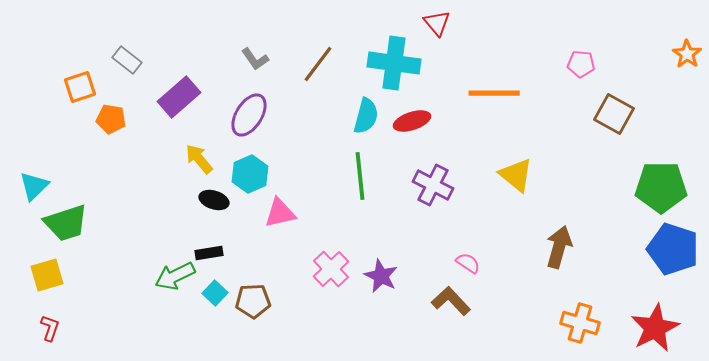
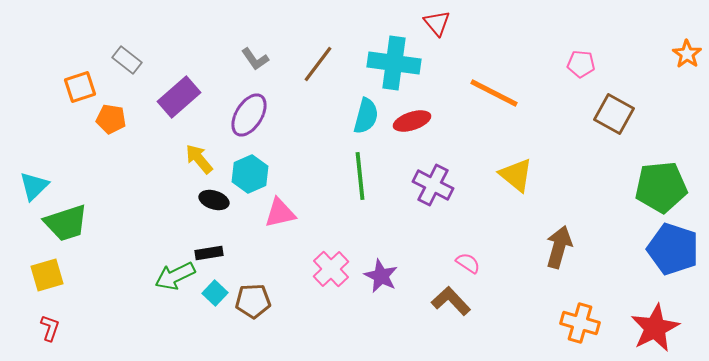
orange line: rotated 27 degrees clockwise
green pentagon: rotated 6 degrees counterclockwise
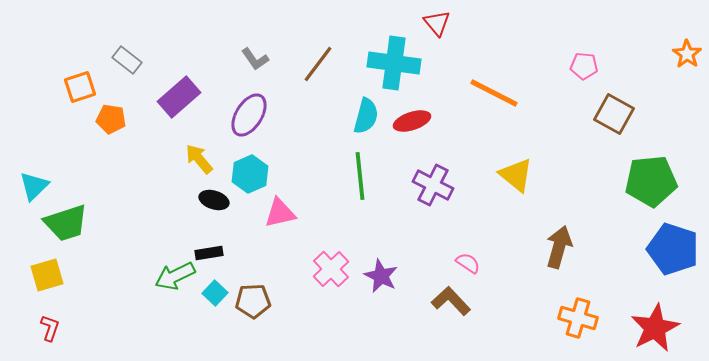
pink pentagon: moved 3 px right, 2 px down
green pentagon: moved 10 px left, 6 px up
orange cross: moved 2 px left, 5 px up
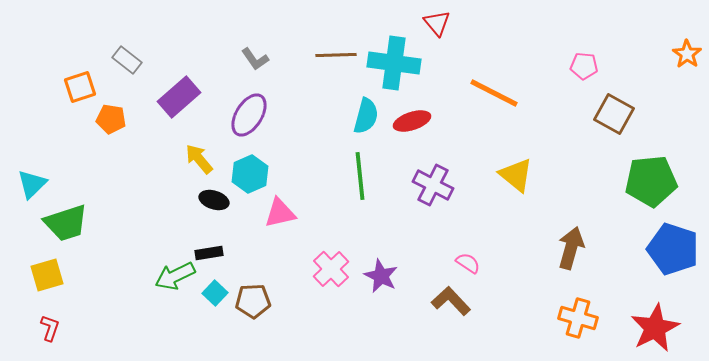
brown line: moved 18 px right, 9 px up; rotated 51 degrees clockwise
cyan triangle: moved 2 px left, 2 px up
brown arrow: moved 12 px right, 1 px down
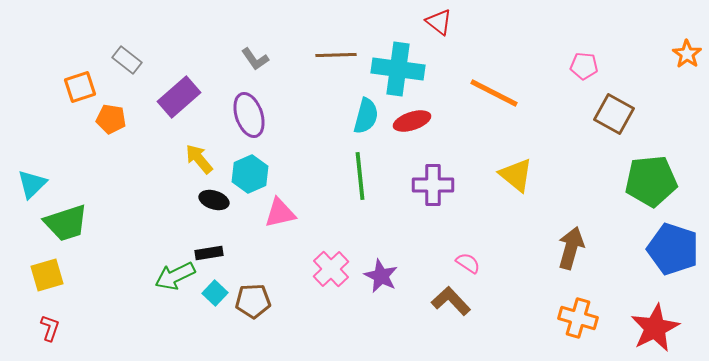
red triangle: moved 2 px right, 1 px up; rotated 12 degrees counterclockwise
cyan cross: moved 4 px right, 6 px down
purple ellipse: rotated 51 degrees counterclockwise
purple cross: rotated 27 degrees counterclockwise
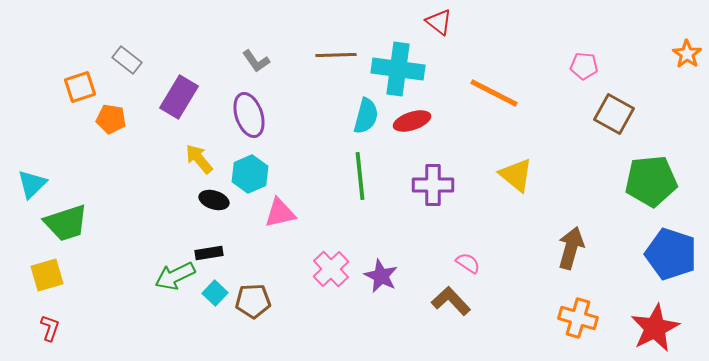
gray L-shape: moved 1 px right, 2 px down
purple rectangle: rotated 18 degrees counterclockwise
blue pentagon: moved 2 px left, 5 px down
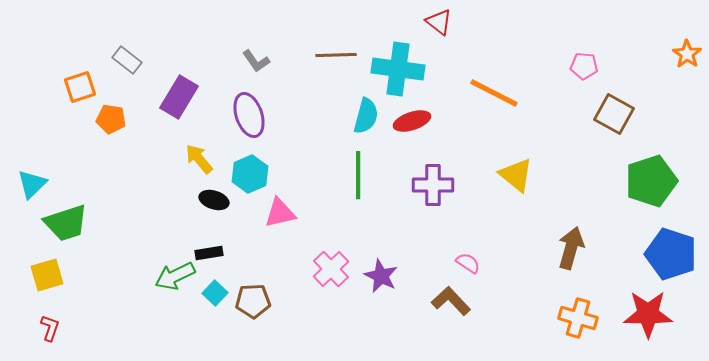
green line: moved 2 px left, 1 px up; rotated 6 degrees clockwise
green pentagon: rotated 12 degrees counterclockwise
red star: moved 7 px left, 14 px up; rotated 27 degrees clockwise
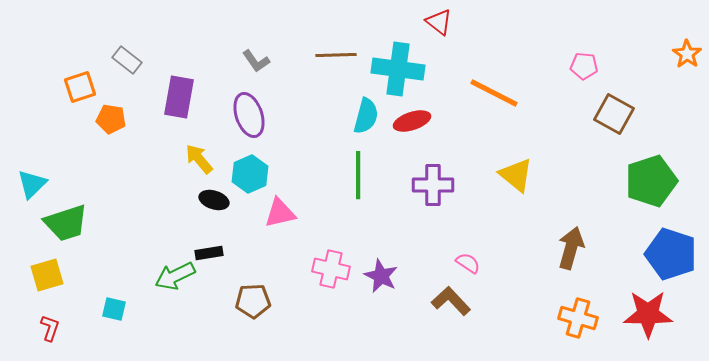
purple rectangle: rotated 21 degrees counterclockwise
pink cross: rotated 33 degrees counterclockwise
cyan square: moved 101 px left, 16 px down; rotated 30 degrees counterclockwise
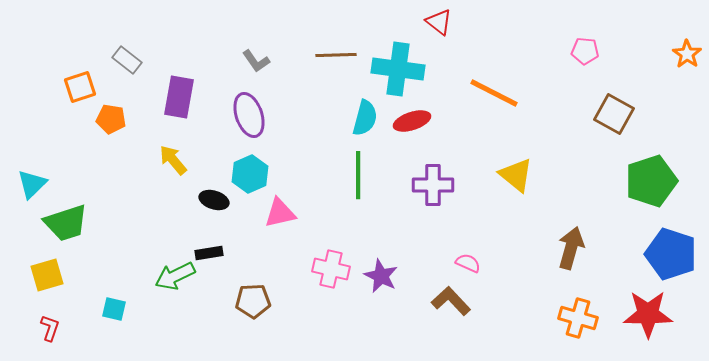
pink pentagon: moved 1 px right, 15 px up
cyan semicircle: moved 1 px left, 2 px down
yellow arrow: moved 26 px left, 1 px down
pink semicircle: rotated 10 degrees counterclockwise
